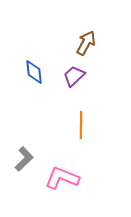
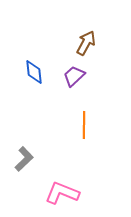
orange line: moved 3 px right
pink L-shape: moved 15 px down
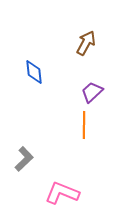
purple trapezoid: moved 18 px right, 16 px down
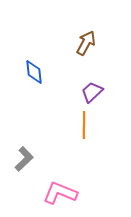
pink L-shape: moved 2 px left
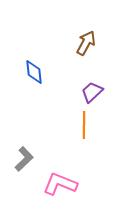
pink L-shape: moved 9 px up
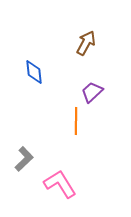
orange line: moved 8 px left, 4 px up
pink L-shape: rotated 36 degrees clockwise
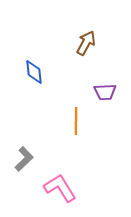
purple trapezoid: moved 13 px right; rotated 140 degrees counterclockwise
pink L-shape: moved 4 px down
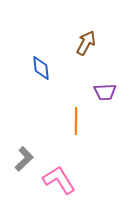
blue diamond: moved 7 px right, 4 px up
pink L-shape: moved 1 px left, 8 px up
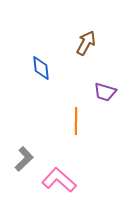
purple trapezoid: rotated 20 degrees clockwise
pink L-shape: rotated 16 degrees counterclockwise
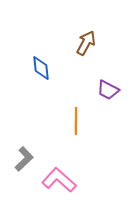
purple trapezoid: moved 3 px right, 2 px up; rotated 10 degrees clockwise
